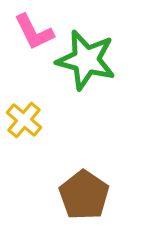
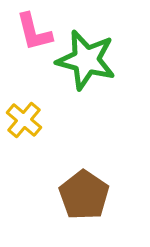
pink L-shape: rotated 12 degrees clockwise
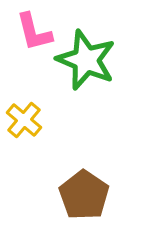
green star: rotated 8 degrees clockwise
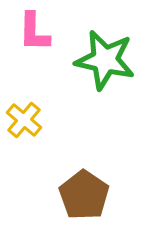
pink L-shape: rotated 15 degrees clockwise
green star: moved 19 px right; rotated 10 degrees counterclockwise
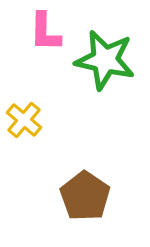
pink L-shape: moved 11 px right
brown pentagon: moved 1 px right, 1 px down
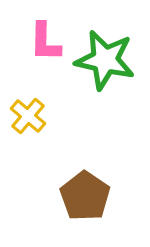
pink L-shape: moved 10 px down
yellow cross: moved 4 px right, 4 px up
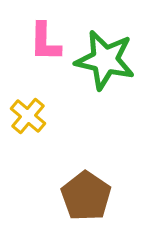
brown pentagon: moved 1 px right
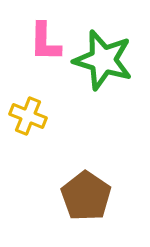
green star: moved 2 px left; rotated 4 degrees clockwise
yellow cross: rotated 18 degrees counterclockwise
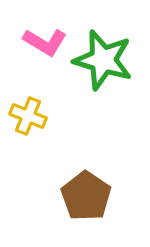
pink L-shape: rotated 60 degrees counterclockwise
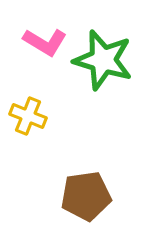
brown pentagon: rotated 30 degrees clockwise
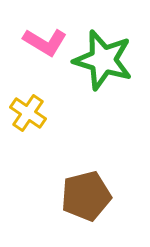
yellow cross: moved 3 px up; rotated 12 degrees clockwise
brown pentagon: rotated 6 degrees counterclockwise
